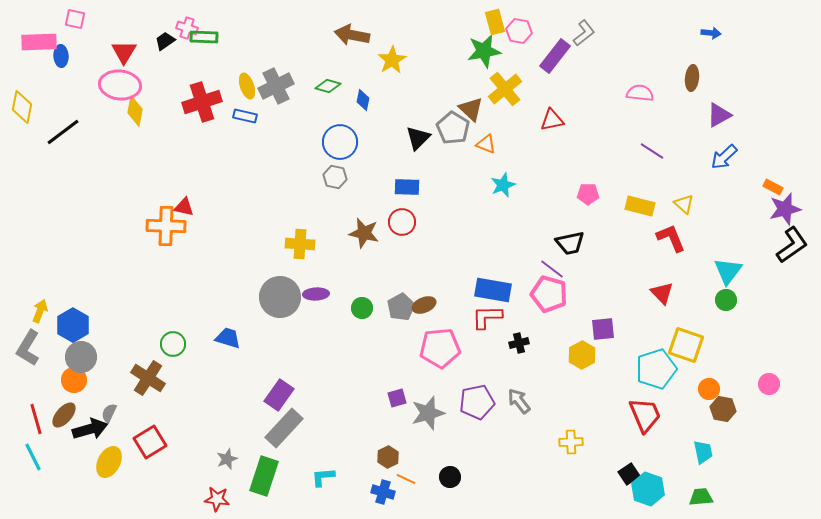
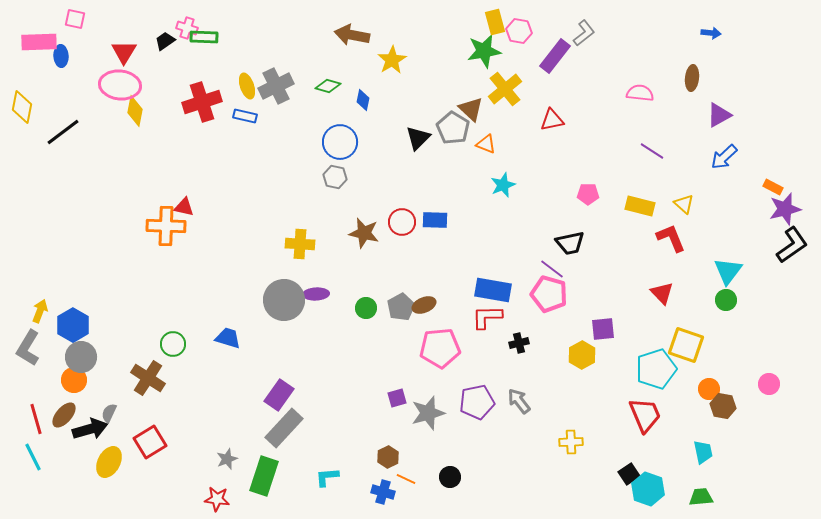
blue rectangle at (407, 187): moved 28 px right, 33 px down
gray circle at (280, 297): moved 4 px right, 3 px down
green circle at (362, 308): moved 4 px right
brown hexagon at (723, 409): moved 3 px up
cyan L-shape at (323, 477): moved 4 px right
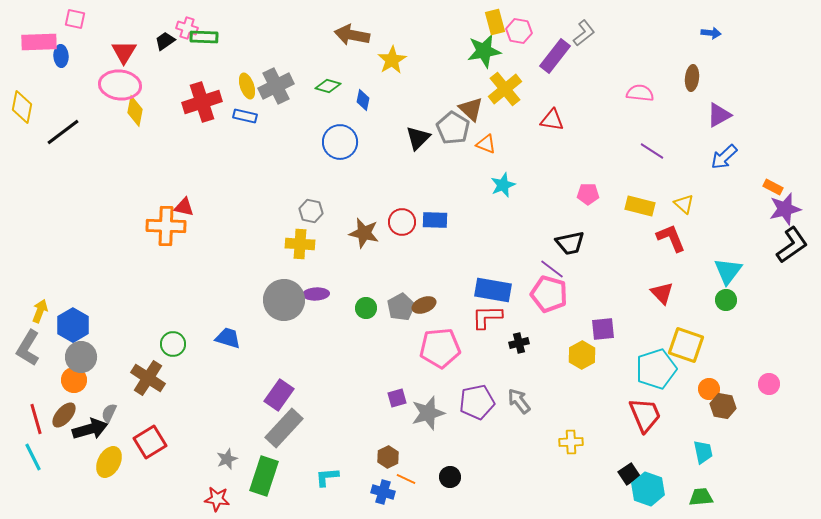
red triangle at (552, 120): rotated 20 degrees clockwise
gray hexagon at (335, 177): moved 24 px left, 34 px down
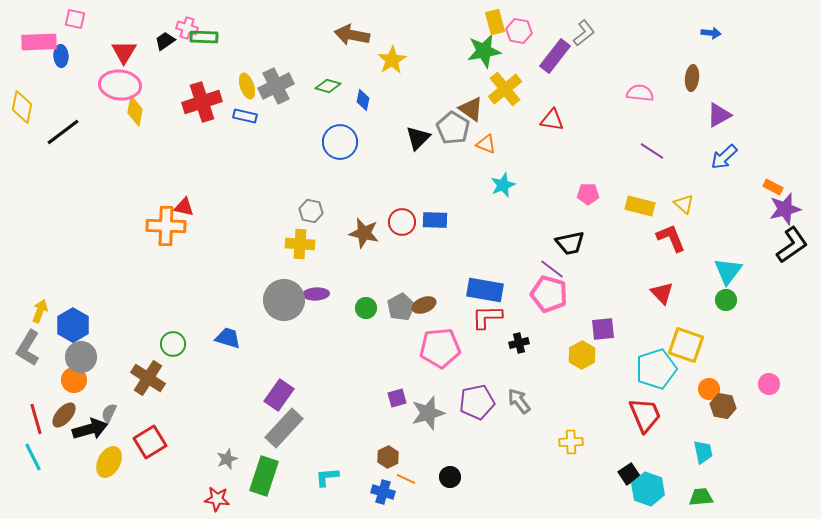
brown triangle at (471, 109): rotated 8 degrees counterclockwise
blue rectangle at (493, 290): moved 8 px left
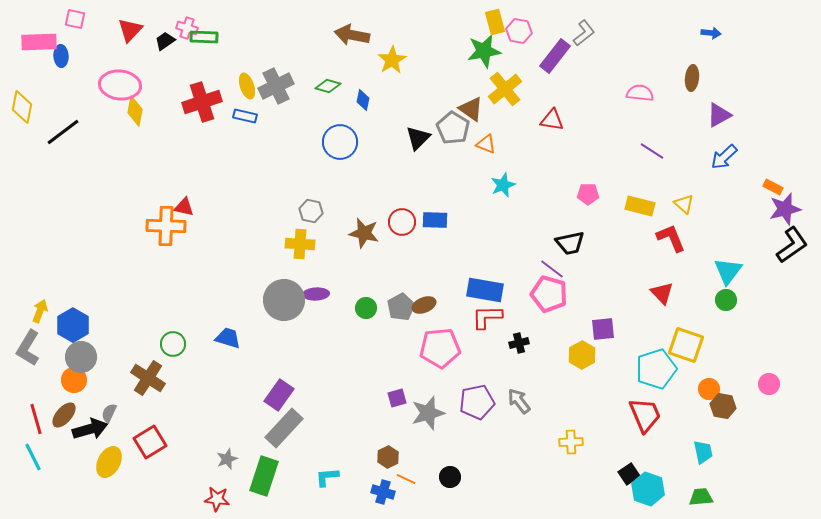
red triangle at (124, 52): moved 6 px right, 22 px up; rotated 12 degrees clockwise
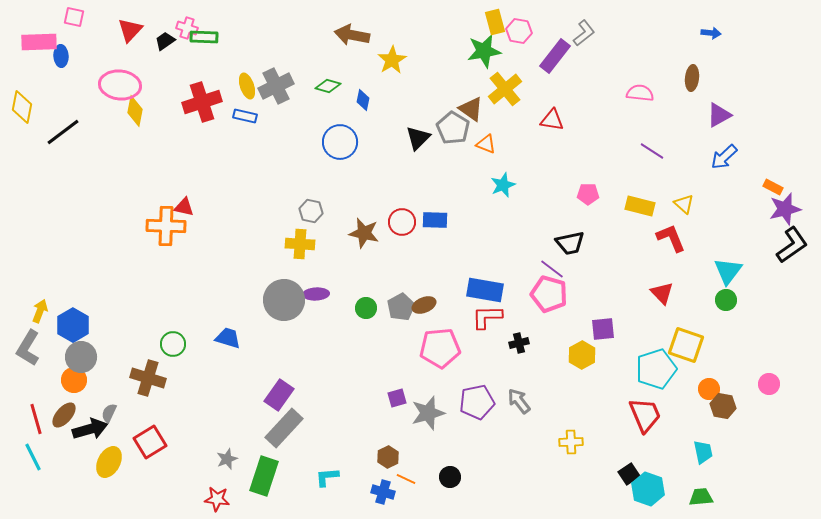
pink square at (75, 19): moved 1 px left, 2 px up
brown cross at (148, 378): rotated 16 degrees counterclockwise
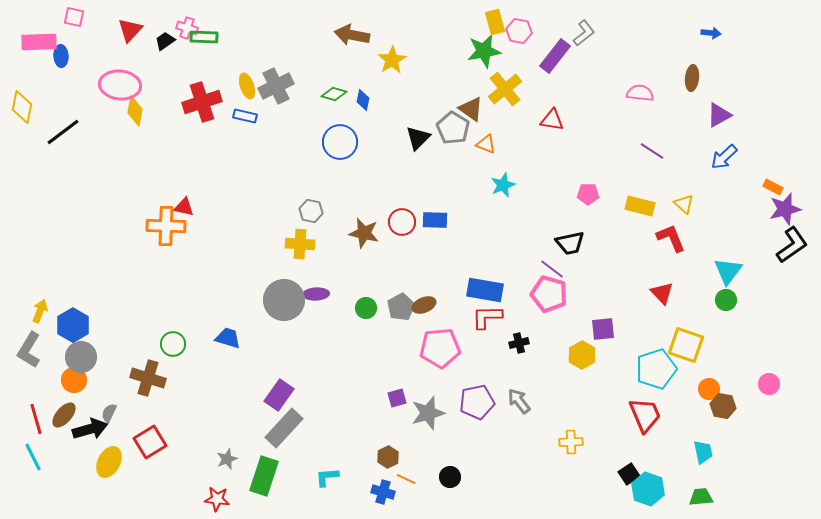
green diamond at (328, 86): moved 6 px right, 8 px down
gray L-shape at (28, 348): moved 1 px right, 2 px down
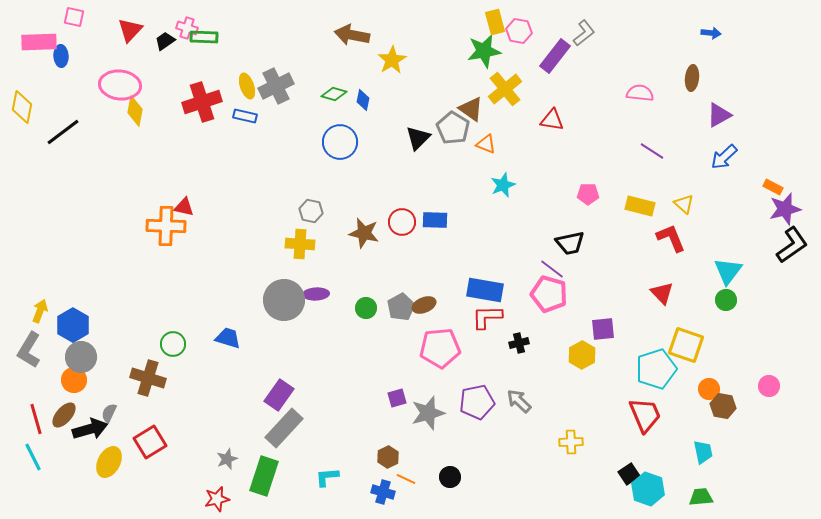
pink circle at (769, 384): moved 2 px down
gray arrow at (519, 401): rotated 8 degrees counterclockwise
red star at (217, 499): rotated 20 degrees counterclockwise
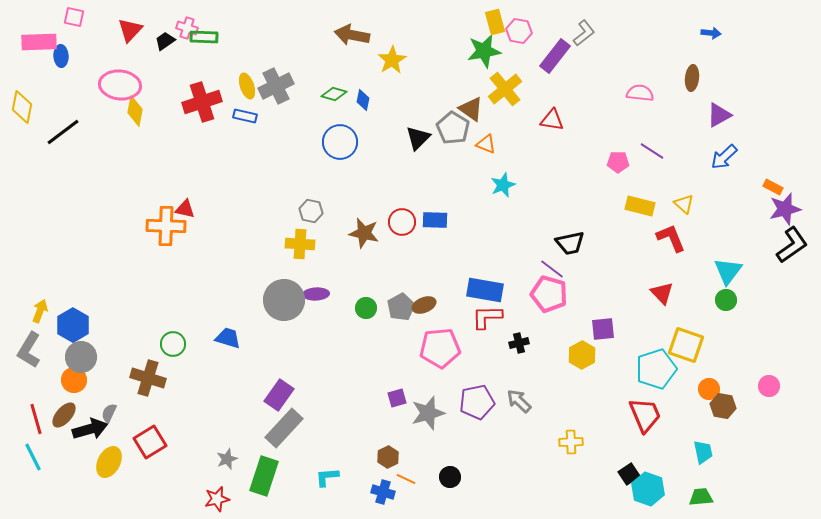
pink pentagon at (588, 194): moved 30 px right, 32 px up
red triangle at (184, 207): moved 1 px right, 2 px down
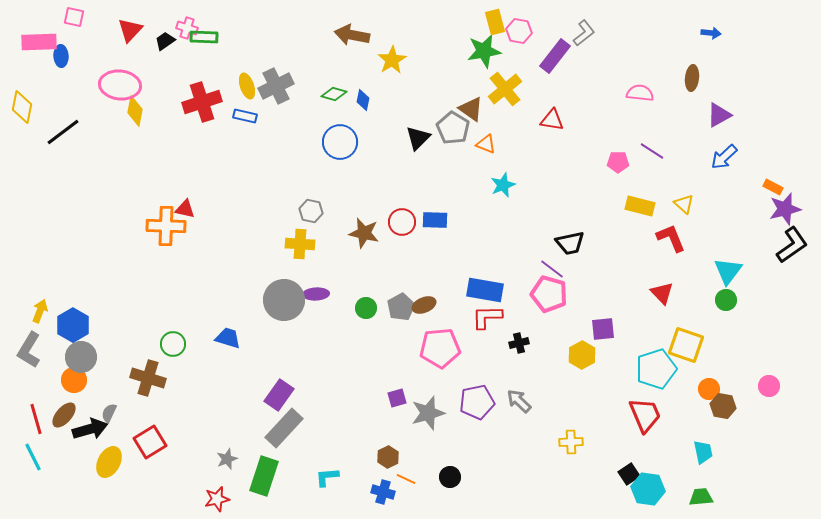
cyan hexagon at (648, 489): rotated 12 degrees counterclockwise
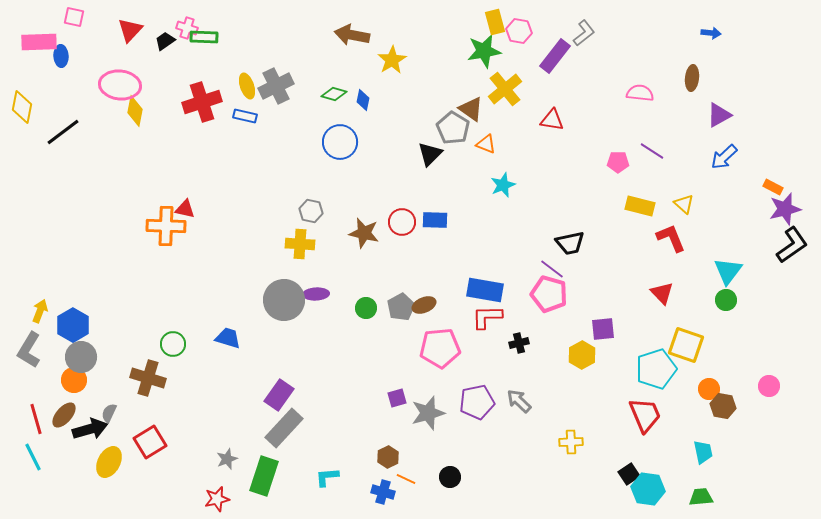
black triangle at (418, 138): moved 12 px right, 16 px down
